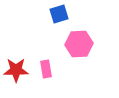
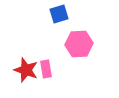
red star: moved 10 px right; rotated 20 degrees clockwise
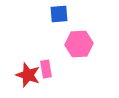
blue square: rotated 12 degrees clockwise
red star: moved 2 px right, 5 px down
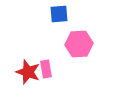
red star: moved 3 px up
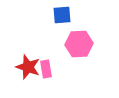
blue square: moved 3 px right, 1 px down
red star: moved 5 px up
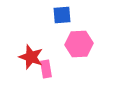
red star: moved 3 px right, 10 px up
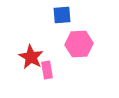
red star: rotated 10 degrees clockwise
pink rectangle: moved 1 px right, 1 px down
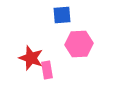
red star: moved 1 px down; rotated 10 degrees counterclockwise
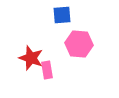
pink hexagon: rotated 8 degrees clockwise
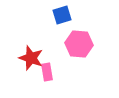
blue square: rotated 12 degrees counterclockwise
pink rectangle: moved 2 px down
